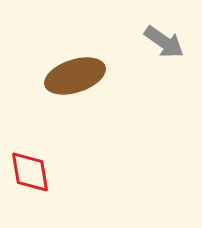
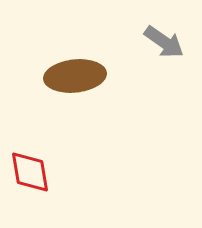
brown ellipse: rotated 12 degrees clockwise
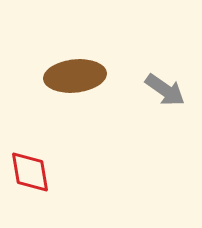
gray arrow: moved 1 px right, 48 px down
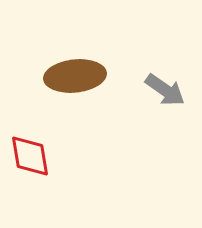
red diamond: moved 16 px up
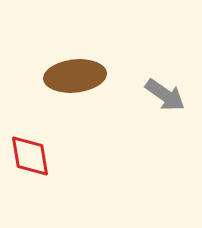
gray arrow: moved 5 px down
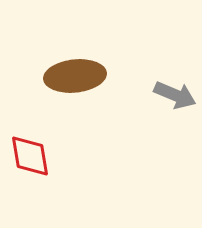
gray arrow: moved 10 px right; rotated 12 degrees counterclockwise
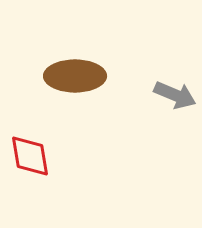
brown ellipse: rotated 6 degrees clockwise
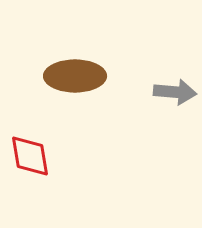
gray arrow: moved 3 px up; rotated 18 degrees counterclockwise
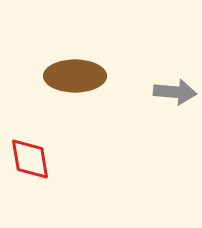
red diamond: moved 3 px down
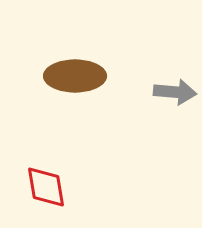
red diamond: moved 16 px right, 28 px down
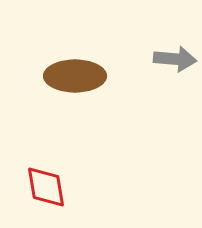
gray arrow: moved 33 px up
